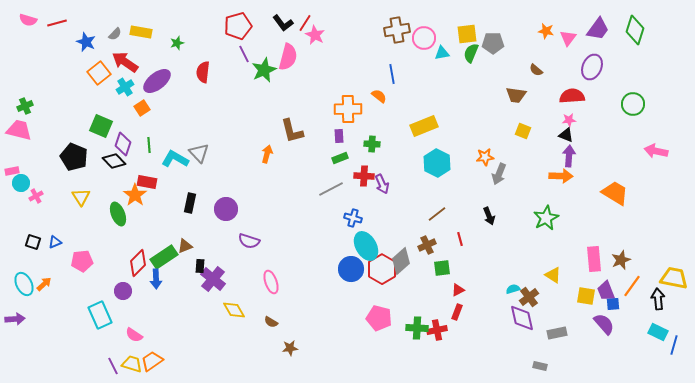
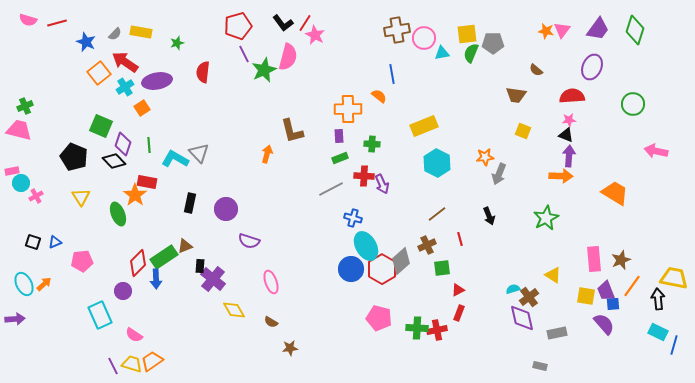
pink triangle at (568, 38): moved 6 px left, 8 px up
purple ellipse at (157, 81): rotated 28 degrees clockwise
red rectangle at (457, 312): moved 2 px right, 1 px down
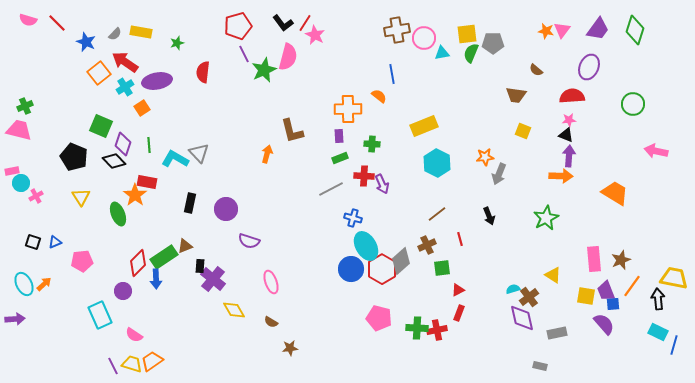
red line at (57, 23): rotated 60 degrees clockwise
purple ellipse at (592, 67): moved 3 px left
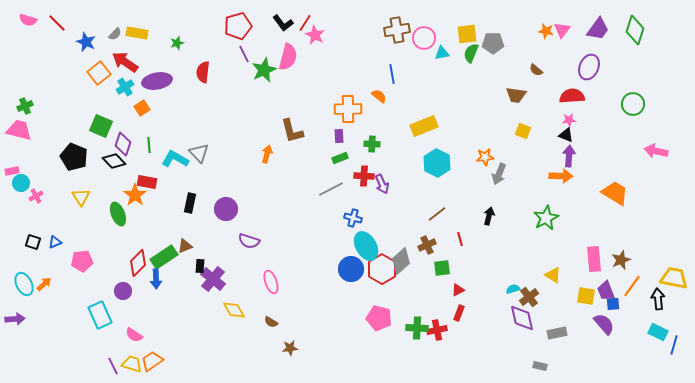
yellow rectangle at (141, 32): moved 4 px left, 1 px down
black arrow at (489, 216): rotated 144 degrees counterclockwise
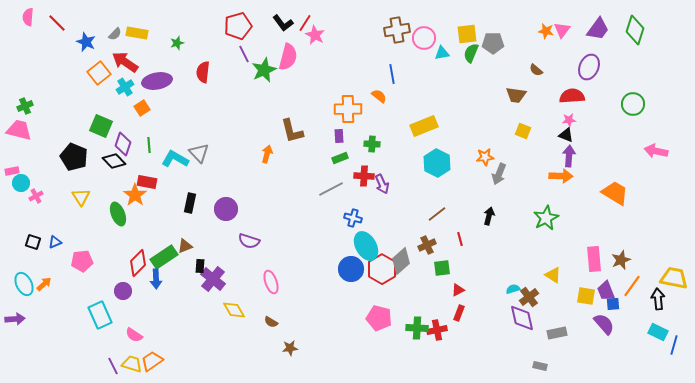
pink semicircle at (28, 20): moved 3 px up; rotated 78 degrees clockwise
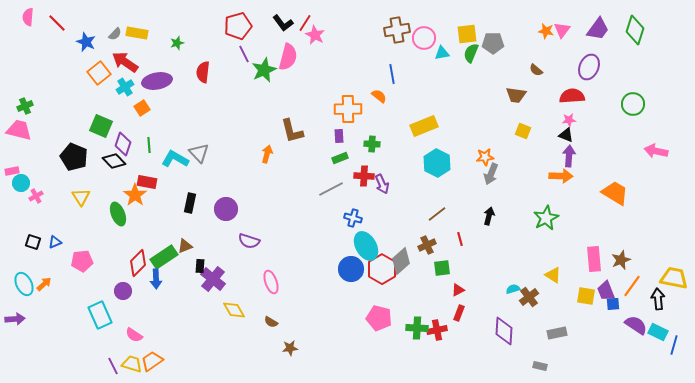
gray arrow at (499, 174): moved 8 px left
purple diamond at (522, 318): moved 18 px left, 13 px down; rotated 16 degrees clockwise
purple semicircle at (604, 324): moved 32 px right, 1 px down; rotated 15 degrees counterclockwise
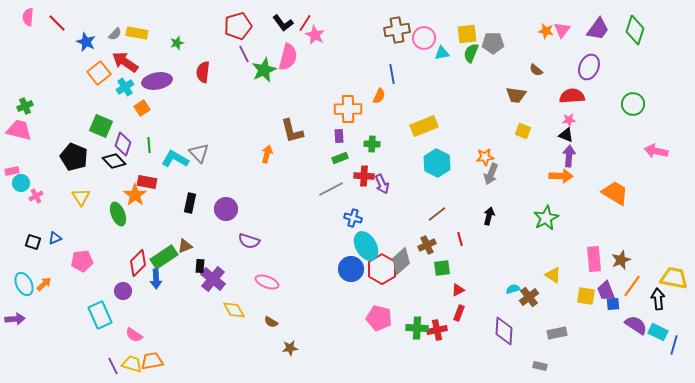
orange semicircle at (379, 96): rotated 77 degrees clockwise
blue triangle at (55, 242): moved 4 px up
pink ellipse at (271, 282): moved 4 px left; rotated 50 degrees counterclockwise
orange trapezoid at (152, 361): rotated 25 degrees clockwise
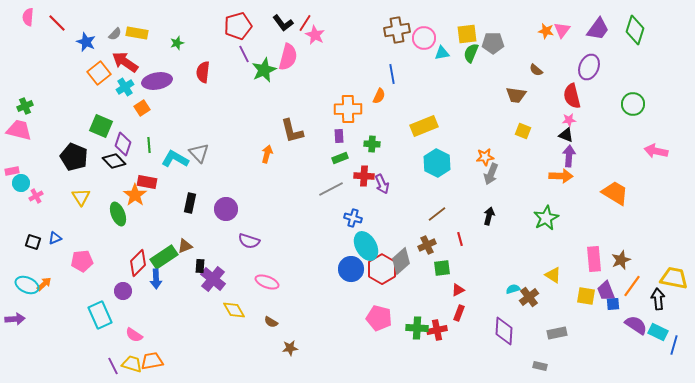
red semicircle at (572, 96): rotated 100 degrees counterclockwise
cyan ellipse at (24, 284): moved 3 px right, 1 px down; rotated 40 degrees counterclockwise
